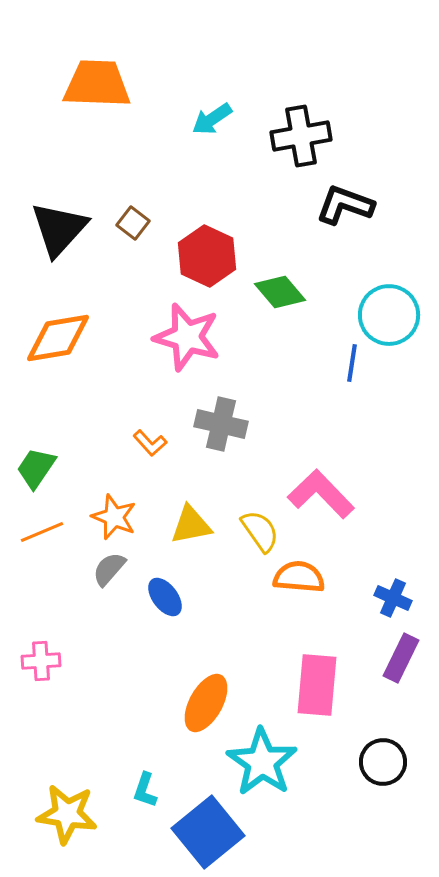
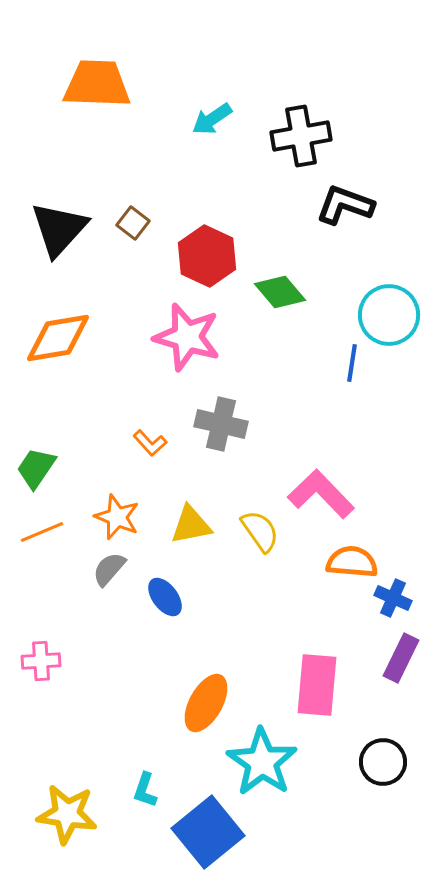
orange star: moved 3 px right
orange semicircle: moved 53 px right, 15 px up
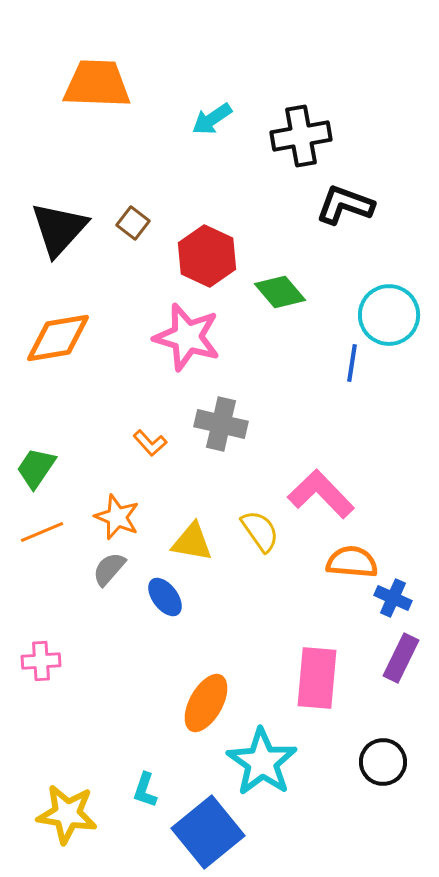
yellow triangle: moved 1 px right, 17 px down; rotated 21 degrees clockwise
pink rectangle: moved 7 px up
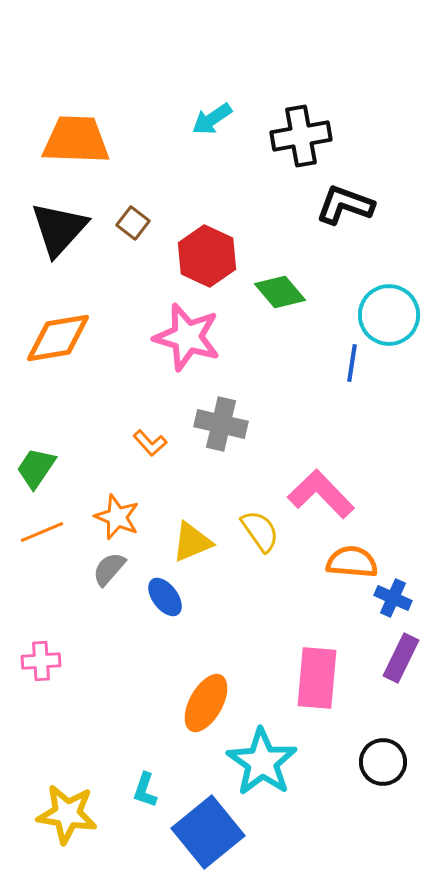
orange trapezoid: moved 21 px left, 56 px down
yellow triangle: rotated 33 degrees counterclockwise
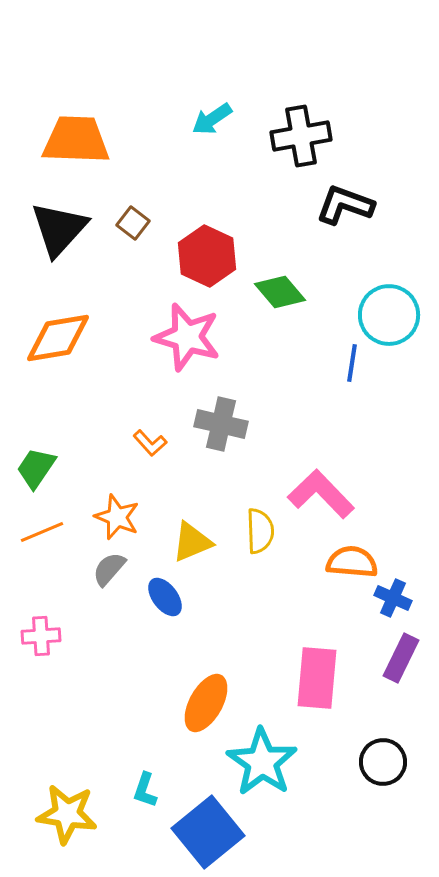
yellow semicircle: rotated 33 degrees clockwise
pink cross: moved 25 px up
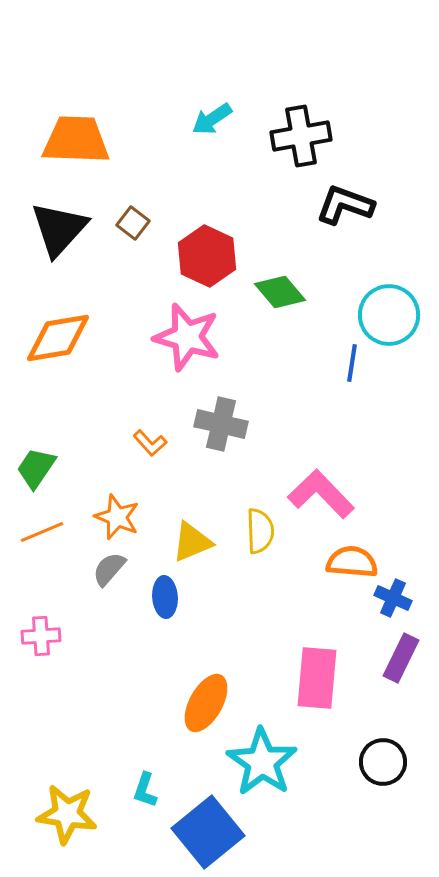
blue ellipse: rotated 33 degrees clockwise
